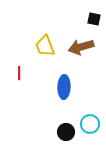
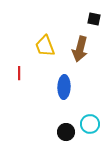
brown arrow: moved 1 px left, 2 px down; rotated 60 degrees counterclockwise
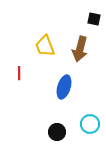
blue ellipse: rotated 15 degrees clockwise
black circle: moved 9 px left
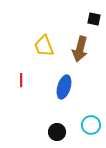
yellow trapezoid: moved 1 px left
red line: moved 2 px right, 7 px down
cyan circle: moved 1 px right, 1 px down
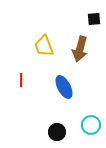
black square: rotated 16 degrees counterclockwise
blue ellipse: rotated 45 degrees counterclockwise
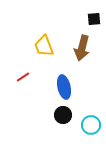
brown arrow: moved 2 px right, 1 px up
red line: moved 2 px right, 3 px up; rotated 56 degrees clockwise
blue ellipse: rotated 15 degrees clockwise
black circle: moved 6 px right, 17 px up
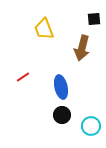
yellow trapezoid: moved 17 px up
blue ellipse: moved 3 px left
black circle: moved 1 px left
cyan circle: moved 1 px down
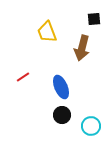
yellow trapezoid: moved 3 px right, 3 px down
blue ellipse: rotated 10 degrees counterclockwise
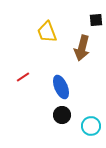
black square: moved 2 px right, 1 px down
